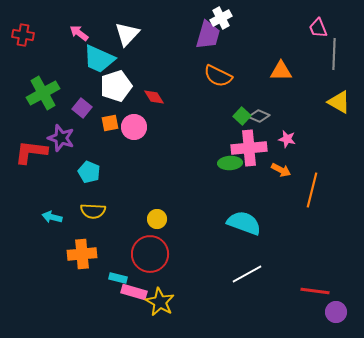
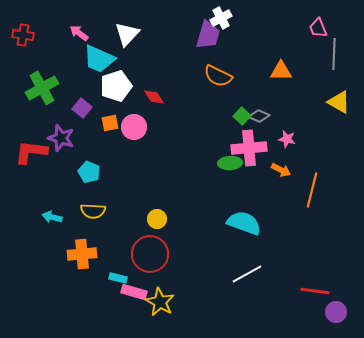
green cross: moved 1 px left, 5 px up
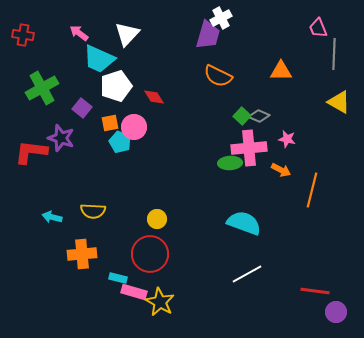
cyan pentagon: moved 31 px right, 30 px up
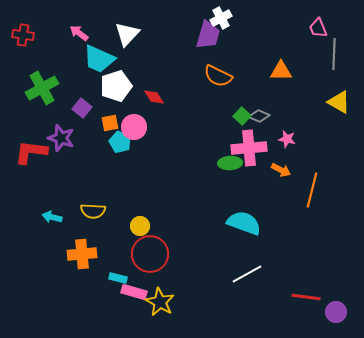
yellow circle: moved 17 px left, 7 px down
red line: moved 9 px left, 6 px down
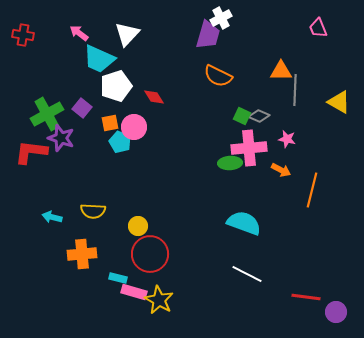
gray line: moved 39 px left, 36 px down
green cross: moved 5 px right, 26 px down
green square: rotated 18 degrees counterclockwise
yellow circle: moved 2 px left
white line: rotated 56 degrees clockwise
yellow star: moved 1 px left, 2 px up
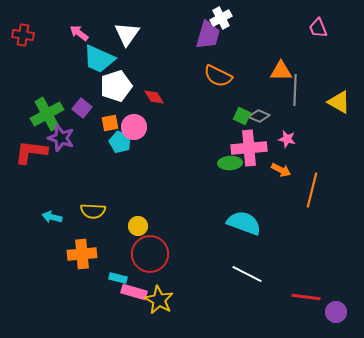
white triangle: rotated 8 degrees counterclockwise
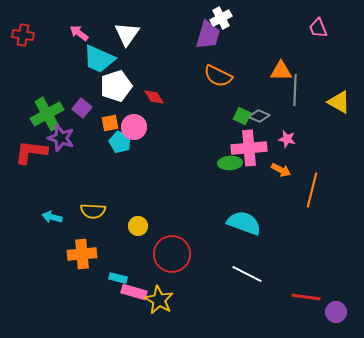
red circle: moved 22 px right
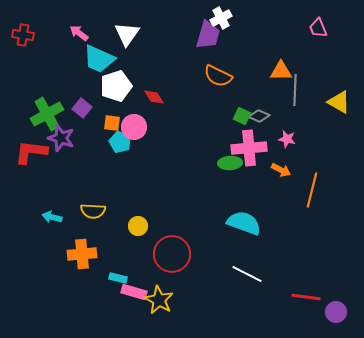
orange square: moved 2 px right; rotated 18 degrees clockwise
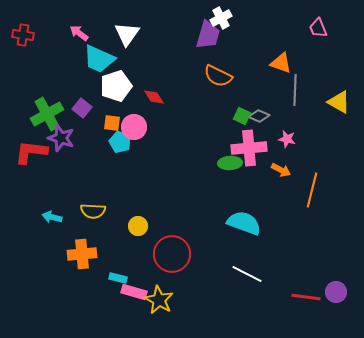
orange triangle: moved 8 px up; rotated 20 degrees clockwise
purple circle: moved 20 px up
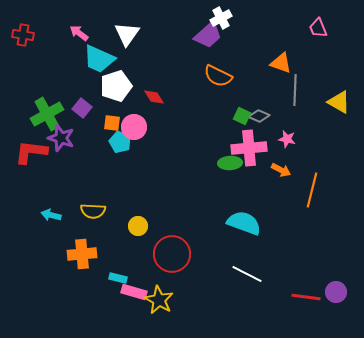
purple trapezoid: rotated 32 degrees clockwise
cyan arrow: moved 1 px left, 2 px up
